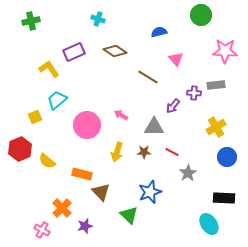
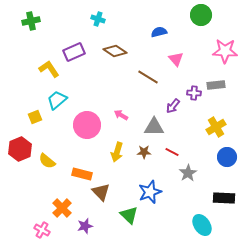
cyan ellipse: moved 7 px left, 1 px down
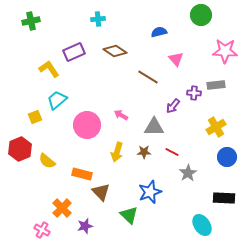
cyan cross: rotated 24 degrees counterclockwise
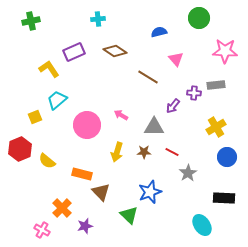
green circle: moved 2 px left, 3 px down
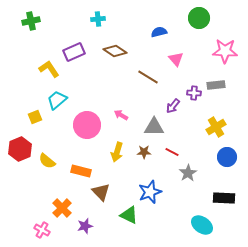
orange rectangle: moved 1 px left, 3 px up
green triangle: rotated 18 degrees counterclockwise
cyan ellipse: rotated 20 degrees counterclockwise
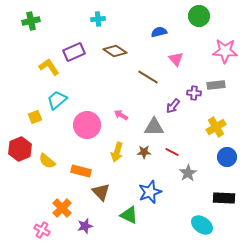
green circle: moved 2 px up
yellow L-shape: moved 2 px up
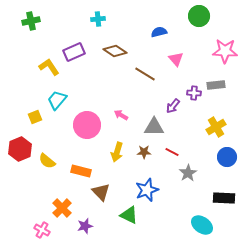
brown line: moved 3 px left, 3 px up
cyan trapezoid: rotated 10 degrees counterclockwise
blue star: moved 3 px left, 2 px up
